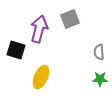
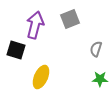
purple arrow: moved 4 px left, 4 px up
gray semicircle: moved 3 px left, 3 px up; rotated 21 degrees clockwise
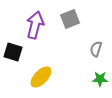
black square: moved 3 px left, 2 px down
yellow ellipse: rotated 20 degrees clockwise
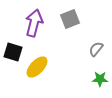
purple arrow: moved 1 px left, 2 px up
gray semicircle: rotated 21 degrees clockwise
yellow ellipse: moved 4 px left, 10 px up
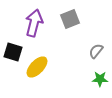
gray semicircle: moved 2 px down
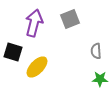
gray semicircle: rotated 42 degrees counterclockwise
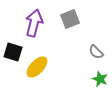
gray semicircle: moved 1 px down; rotated 42 degrees counterclockwise
green star: rotated 21 degrees clockwise
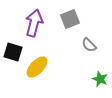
gray semicircle: moved 7 px left, 7 px up
